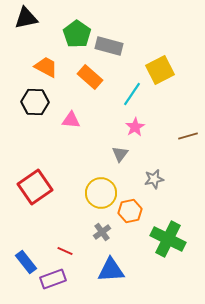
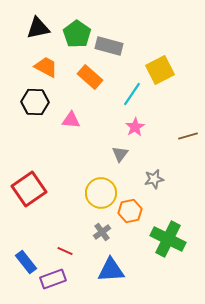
black triangle: moved 12 px right, 10 px down
red square: moved 6 px left, 2 px down
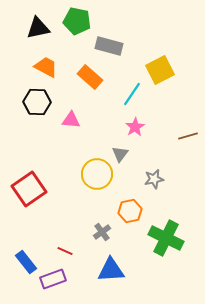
green pentagon: moved 13 px up; rotated 24 degrees counterclockwise
black hexagon: moved 2 px right
yellow circle: moved 4 px left, 19 px up
green cross: moved 2 px left, 1 px up
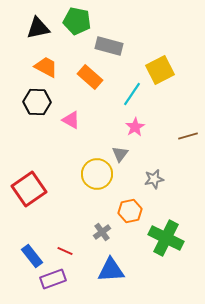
pink triangle: rotated 24 degrees clockwise
blue rectangle: moved 6 px right, 6 px up
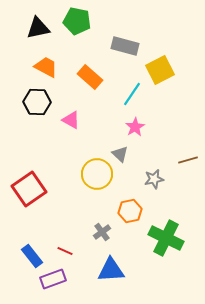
gray rectangle: moved 16 px right
brown line: moved 24 px down
gray triangle: rotated 24 degrees counterclockwise
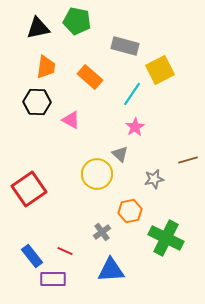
orange trapezoid: rotated 70 degrees clockwise
purple rectangle: rotated 20 degrees clockwise
